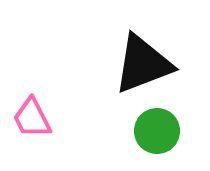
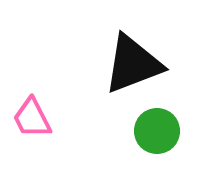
black triangle: moved 10 px left
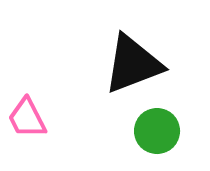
pink trapezoid: moved 5 px left
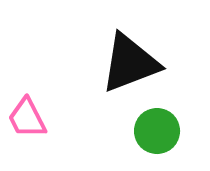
black triangle: moved 3 px left, 1 px up
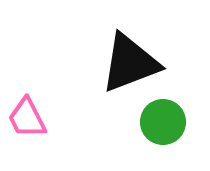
green circle: moved 6 px right, 9 px up
